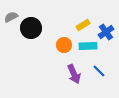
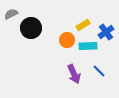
gray semicircle: moved 3 px up
orange circle: moved 3 px right, 5 px up
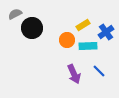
gray semicircle: moved 4 px right
black circle: moved 1 px right
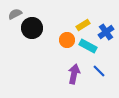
cyan rectangle: rotated 30 degrees clockwise
purple arrow: rotated 144 degrees counterclockwise
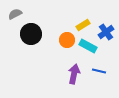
black circle: moved 1 px left, 6 px down
blue line: rotated 32 degrees counterclockwise
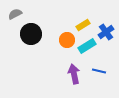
cyan rectangle: moved 1 px left; rotated 60 degrees counterclockwise
purple arrow: rotated 24 degrees counterclockwise
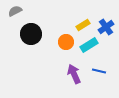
gray semicircle: moved 3 px up
blue cross: moved 5 px up
orange circle: moved 1 px left, 2 px down
cyan rectangle: moved 2 px right, 1 px up
purple arrow: rotated 12 degrees counterclockwise
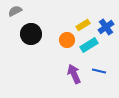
orange circle: moved 1 px right, 2 px up
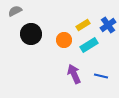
blue cross: moved 2 px right, 2 px up
orange circle: moved 3 px left
blue line: moved 2 px right, 5 px down
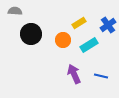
gray semicircle: rotated 32 degrees clockwise
yellow rectangle: moved 4 px left, 2 px up
orange circle: moved 1 px left
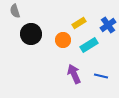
gray semicircle: rotated 112 degrees counterclockwise
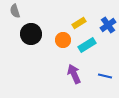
cyan rectangle: moved 2 px left
blue line: moved 4 px right
